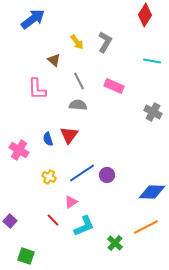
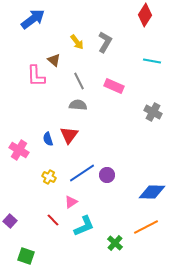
pink L-shape: moved 1 px left, 13 px up
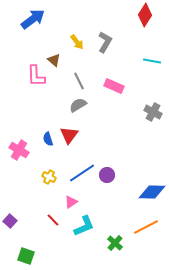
gray semicircle: rotated 36 degrees counterclockwise
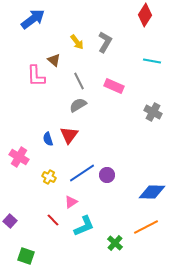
pink cross: moved 7 px down
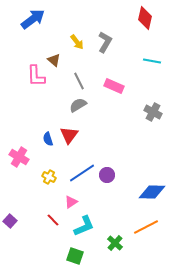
red diamond: moved 3 px down; rotated 20 degrees counterclockwise
green square: moved 49 px right
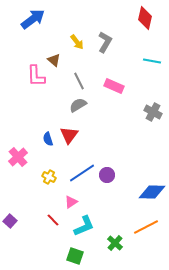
pink cross: moved 1 px left; rotated 18 degrees clockwise
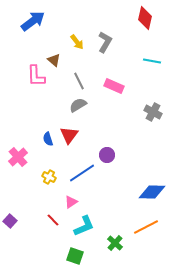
blue arrow: moved 2 px down
purple circle: moved 20 px up
